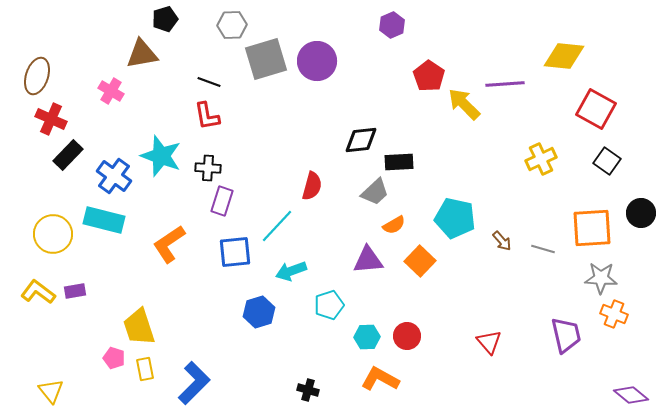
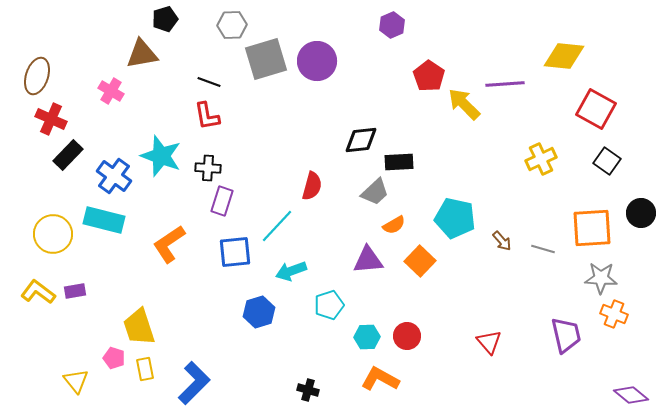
yellow triangle at (51, 391): moved 25 px right, 10 px up
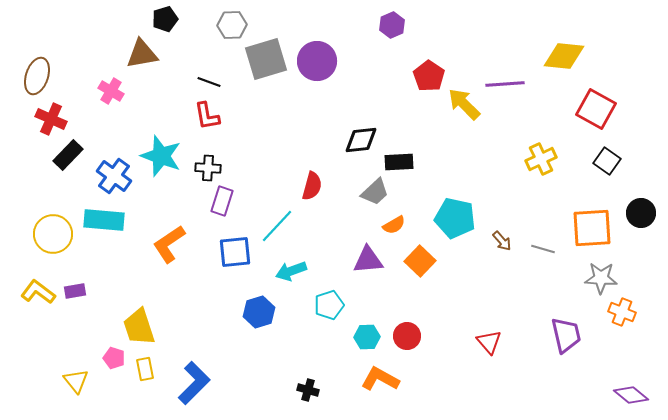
cyan rectangle at (104, 220): rotated 9 degrees counterclockwise
orange cross at (614, 314): moved 8 px right, 2 px up
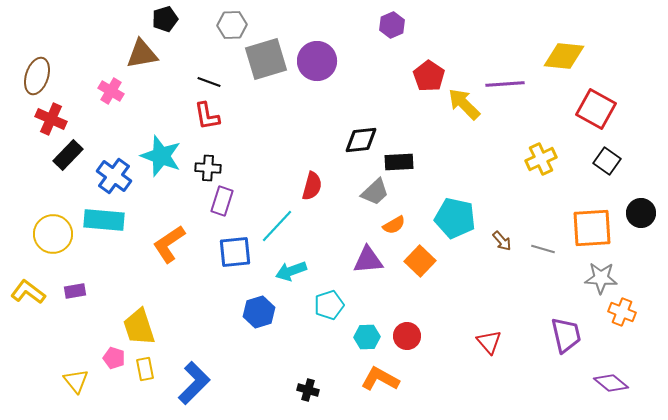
yellow L-shape at (38, 292): moved 10 px left
purple diamond at (631, 395): moved 20 px left, 12 px up
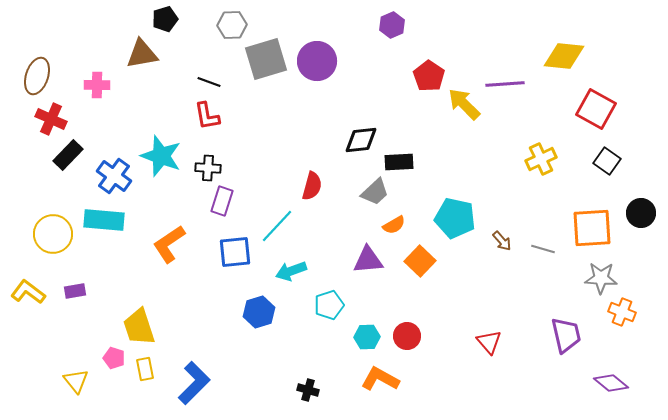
pink cross at (111, 91): moved 14 px left, 6 px up; rotated 30 degrees counterclockwise
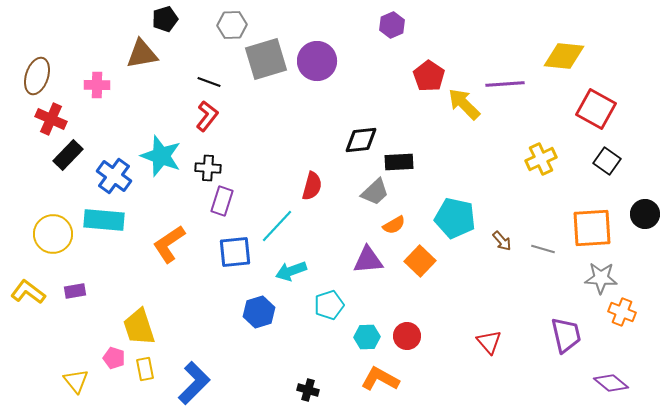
red L-shape at (207, 116): rotated 132 degrees counterclockwise
black circle at (641, 213): moved 4 px right, 1 px down
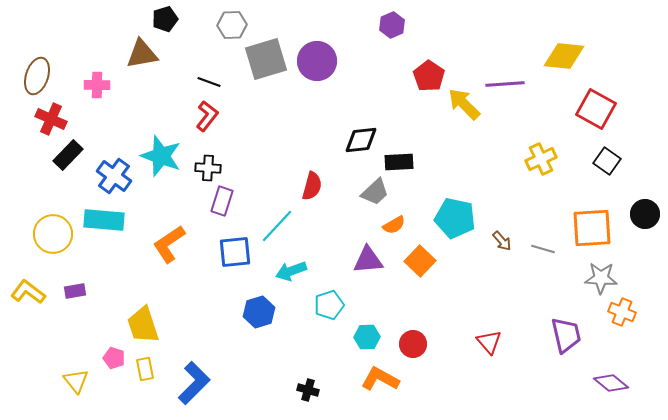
yellow trapezoid at (139, 327): moved 4 px right, 2 px up
red circle at (407, 336): moved 6 px right, 8 px down
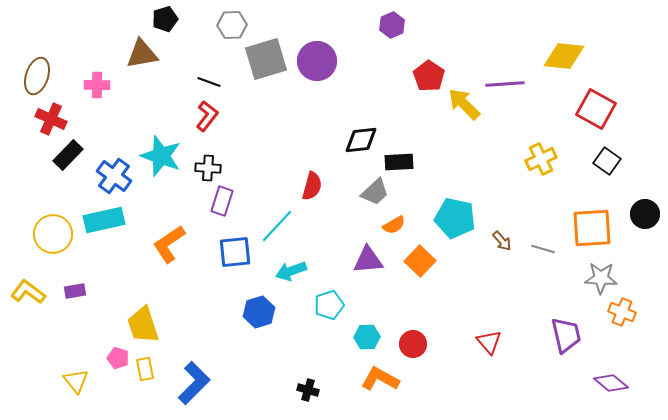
cyan rectangle at (104, 220): rotated 18 degrees counterclockwise
pink pentagon at (114, 358): moved 4 px right
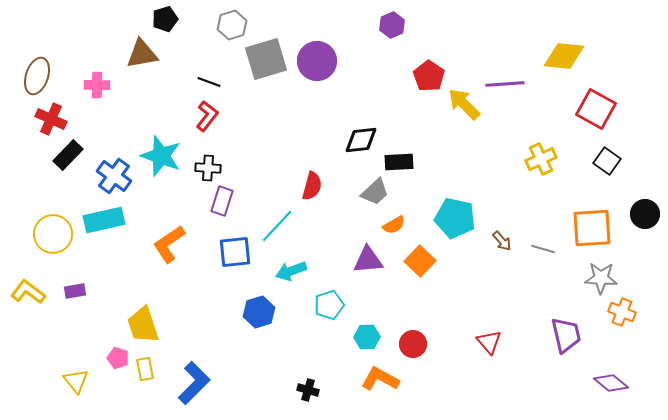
gray hexagon at (232, 25): rotated 16 degrees counterclockwise
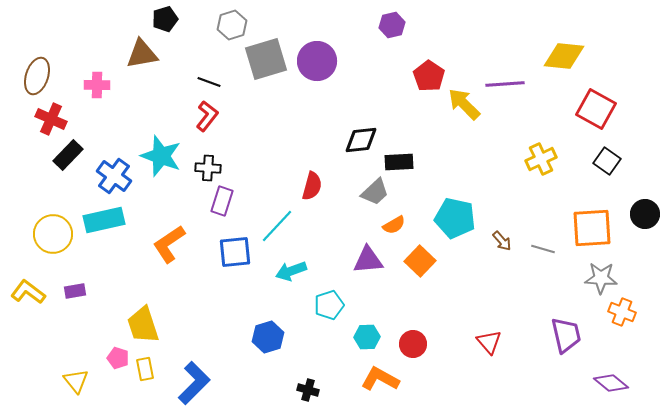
purple hexagon at (392, 25): rotated 10 degrees clockwise
blue hexagon at (259, 312): moved 9 px right, 25 px down
